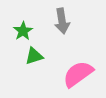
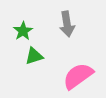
gray arrow: moved 5 px right, 3 px down
pink semicircle: moved 2 px down
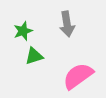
green star: rotated 12 degrees clockwise
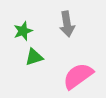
green triangle: moved 1 px down
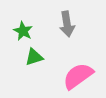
green star: rotated 24 degrees counterclockwise
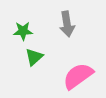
green star: rotated 30 degrees counterclockwise
green triangle: rotated 24 degrees counterclockwise
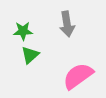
green triangle: moved 4 px left, 2 px up
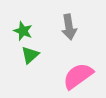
gray arrow: moved 2 px right, 3 px down
green star: rotated 24 degrees clockwise
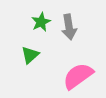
green star: moved 18 px right, 9 px up; rotated 24 degrees clockwise
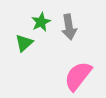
green triangle: moved 6 px left, 12 px up
pink semicircle: rotated 16 degrees counterclockwise
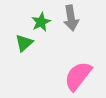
gray arrow: moved 2 px right, 9 px up
